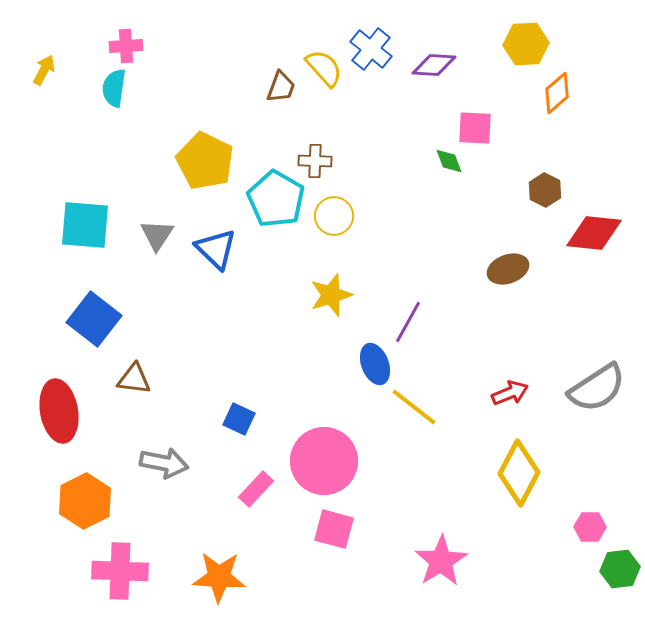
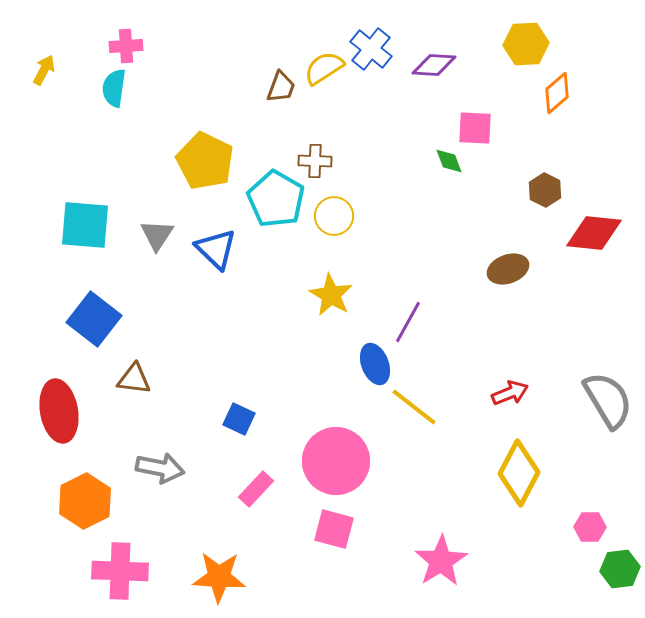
yellow semicircle at (324, 68): rotated 81 degrees counterclockwise
yellow star at (331, 295): rotated 24 degrees counterclockwise
gray semicircle at (597, 388): moved 11 px right, 12 px down; rotated 88 degrees counterclockwise
pink circle at (324, 461): moved 12 px right
gray arrow at (164, 463): moved 4 px left, 5 px down
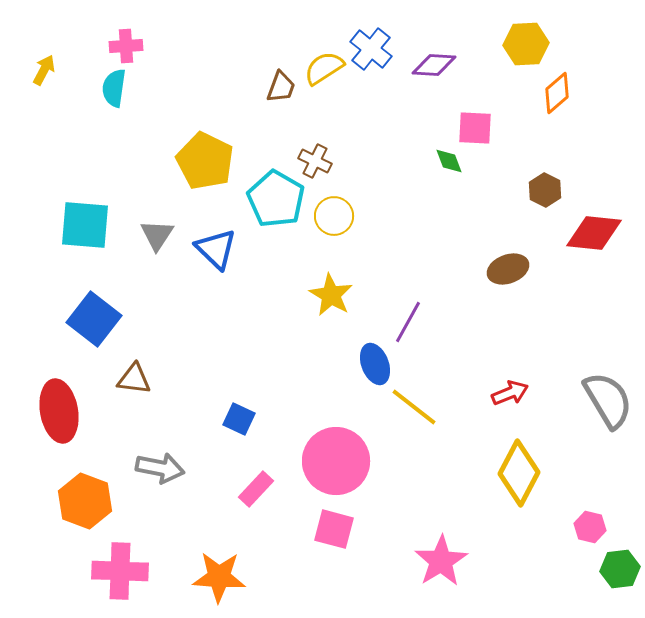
brown cross at (315, 161): rotated 24 degrees clockwise
orange hexagon at (85, 501): rotated 12 degrees counterclockwise
pink hexagon at (590, 527): rotated 12 degrees clockwise
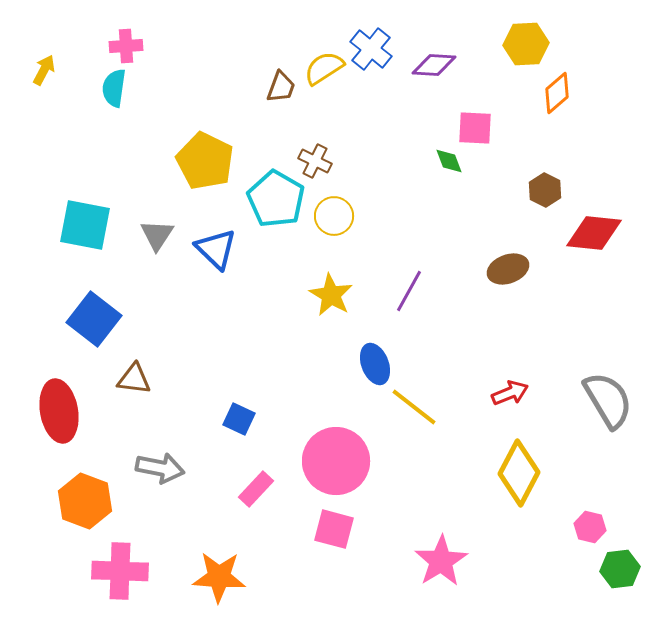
cyan square at (85, 225): rotated 6 degrees clockwise
purple line at (408, 322): moved 1 px right, 31 px up
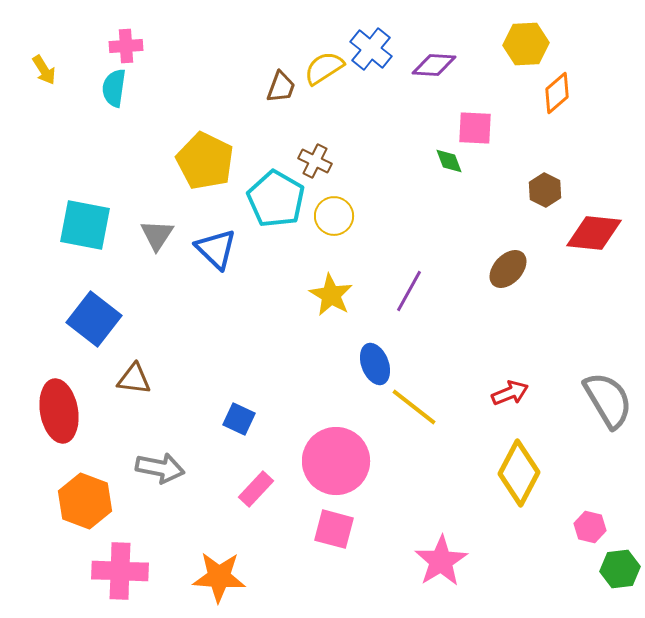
yellow arrow at (44, 70): rotated 120 degrees clockwise
brown ellipse at (508, 269): rotated 27 degrees counterclockwise
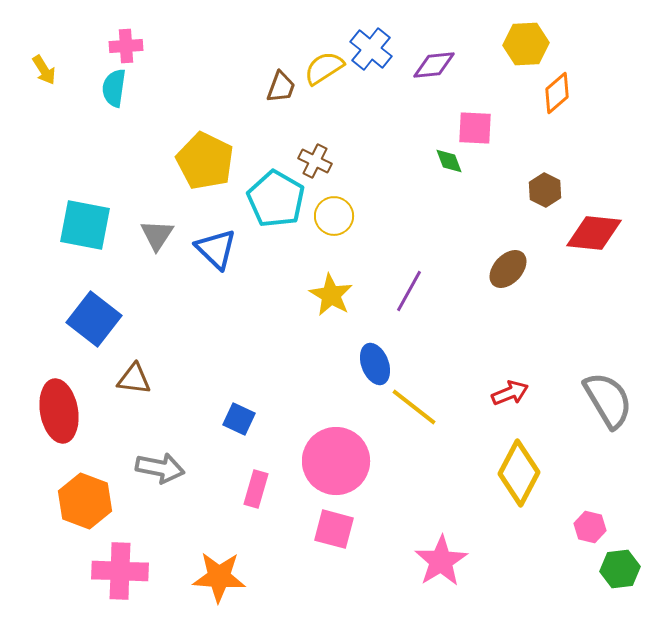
purple diamond at (434, 65): rotated 9 degrees counterclockwise
pink rectangle at (256, 489): rotated 27 degrees counterclockwise
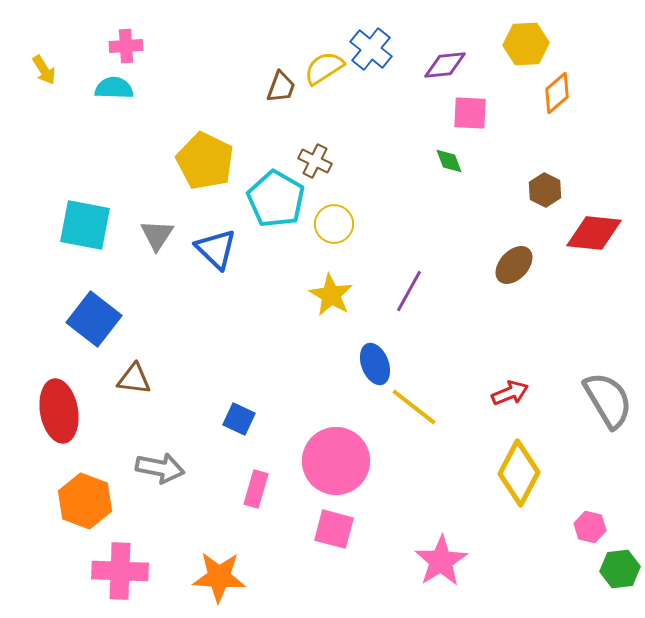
purple diamond at (434, 65): moved 11 px right
cyan semicircle at (114, 88): rotated 84 degrees clockwise
pink square at (475, 128): moved 5 px left, 15 px up
yellow circle at (334, 216): moved 8 px down
brown ellipse at (508, 269): moved 6 px right, 4 px up
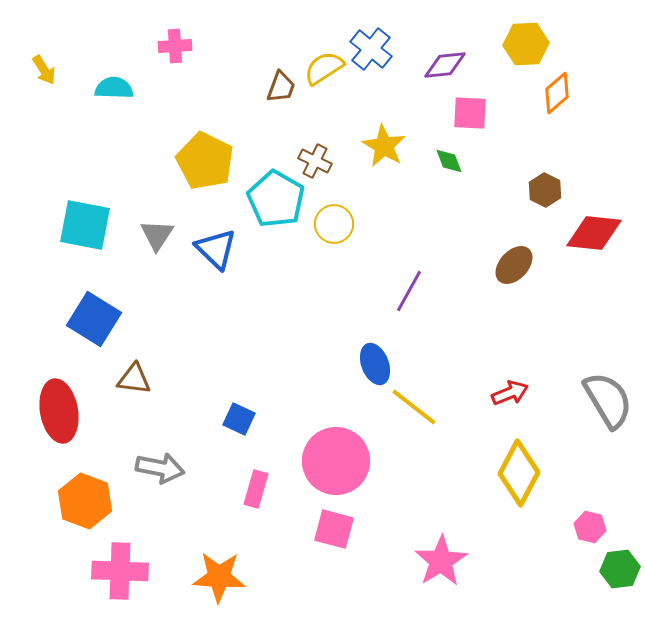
pink cross at (126, 46): moved 49 px right
yellow star at (331, 295): moved 53 px right, 149 px up
blue square at (94, 319): rotated 6 degrees counterclockwise
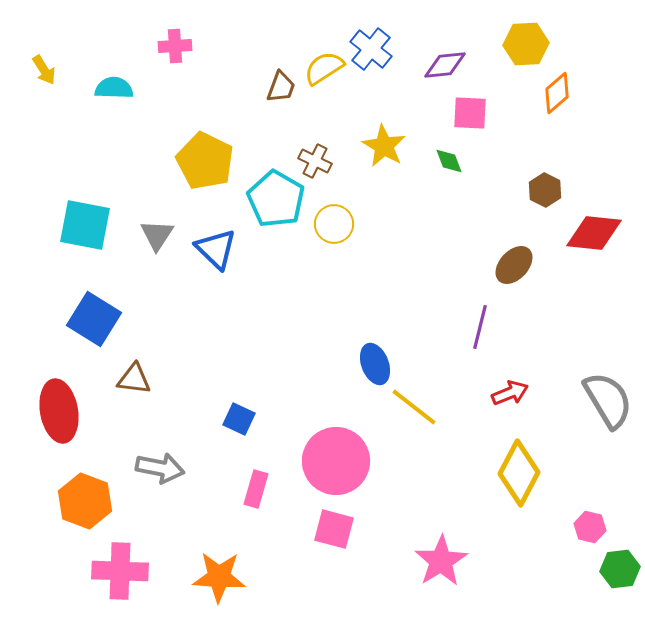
purple line at (409, 291): moved 71 px right, 36 px down; rotated 15 degrees counterclockwise
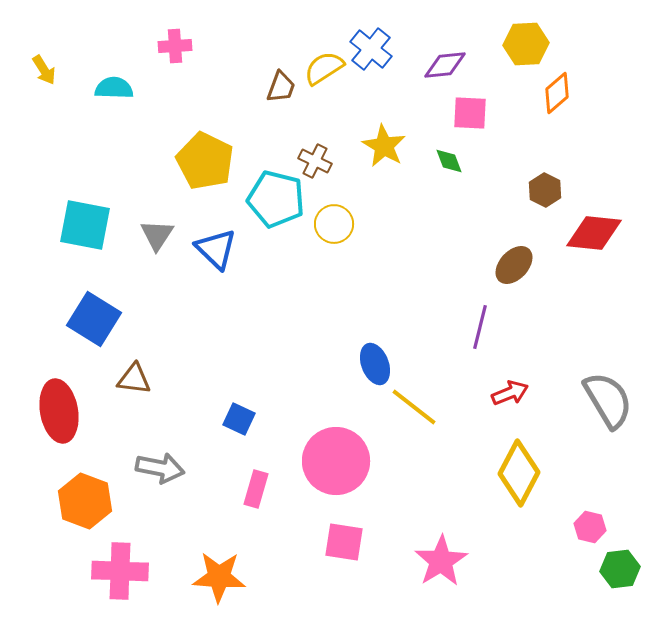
cyan pentagon at (276, 199): rotated 16 degrees counterclockwise
pink square at (334, 529): moved 10 px right, 13 px down; rotated 6 degrees counterclockwise
